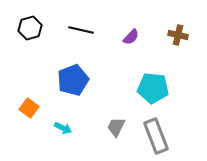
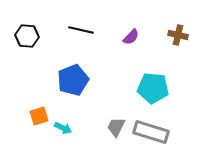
black hexagon: moved 3 px left, 8 px down; rotated 20 degrees clockwise
orange square: moved 10 px right, 8 px down; rotated 36 degrees clockwise
gray rectangle: moved 5 px left, 4 px up; rotated 52 degrees counterclockwise
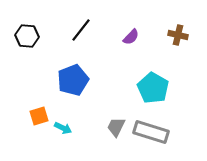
black line: rotated 65 degrees counterclockwise
cyan pentagon: rotated 24 degrees clockwise
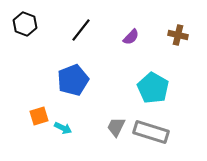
black hexagon: moved 2 px left, 12 px up; rotated 15 degrees clockwise
